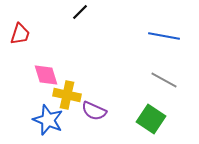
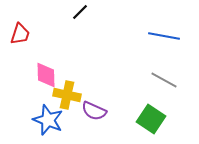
pink diamond: rotated 16 degrees clockwise
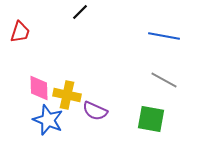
red trapezoid: moved 2 px up
pink diamond: moved 7 px left, 13 px down
purple semicircle: moved 1 px right
green square: rotated 24 degrees counterclockwise
